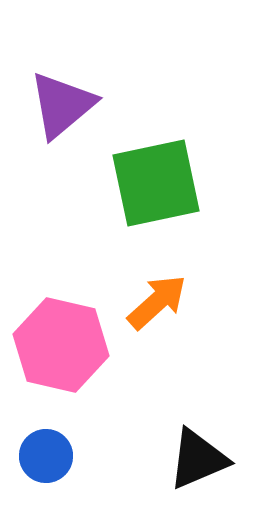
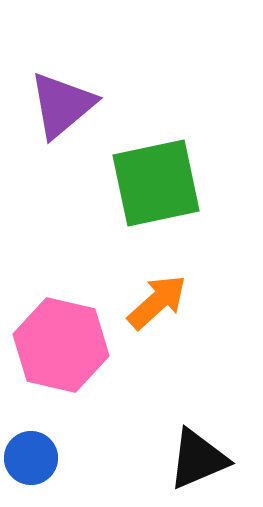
blue circle: moved 15 px left, 2 px down
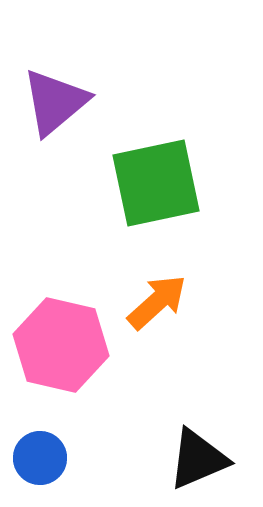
purple triangle: moved 7 px left, 3 px up
blue circle: moved 9 px right
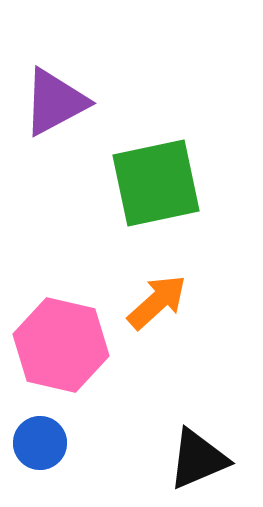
purple triangle: rotated 12 degrees clockwise
blue circle: moved 15 px up
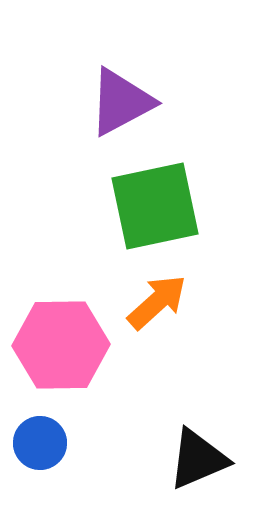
purple triangle: moved 66 px right
green square: moved 1 px left, 23 px down
pink hexagon: rotated 14 degrees counterclockwise
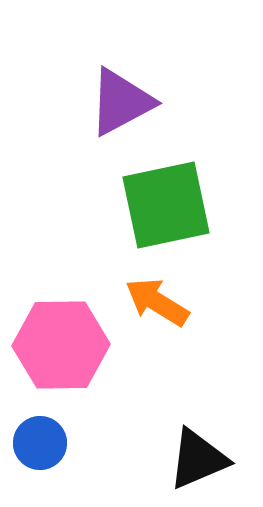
green square: moved 11 px right, 1 px up
orange arrow: rotated 106 degrees counterclockwise
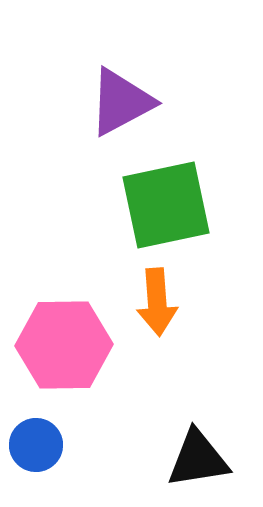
orange arrow: rotated 126 degrees counterclockwise
pink hexagon: moved 3 px right
blue circle: moved 4 px left, 2 px down
black triangle: rotated 14 degrees clockwise
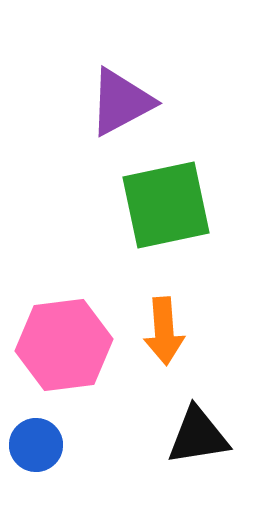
orange arrow: moved 7 px right, 29 px down
pink hexagon: rotated 6 degrees counterclockwise
black triangle: moved 23 px up
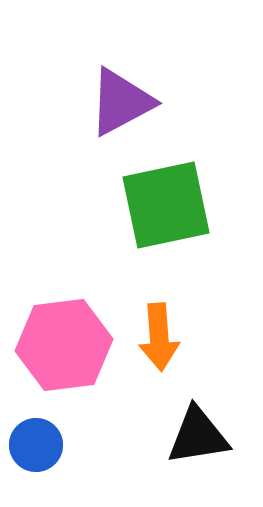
orange arrow: moved 5 px left, 6 px down
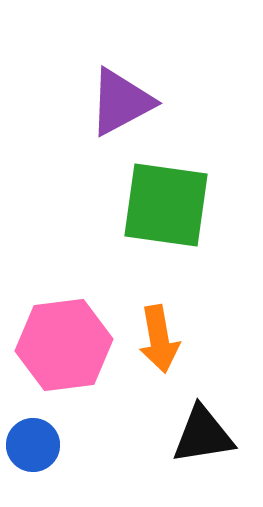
green square: rotated 20 degrees clockwise
orange arrow: moved 2 px down; rotated 6 degrees counterclockwise
black triangle: moved 5 px right, 1 px up
blue circle: moved 3 px left
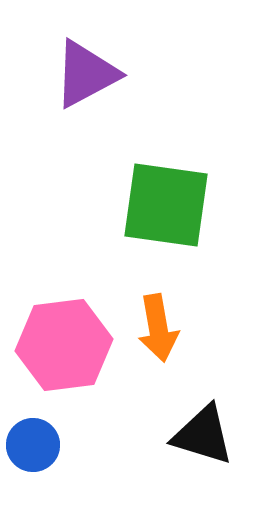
purple triangle: moved 35 px left, 28 px up
orange arrow: moved 1 px left, 11 px up
black triangle: rotated 26 degrees clockwise
